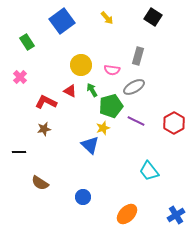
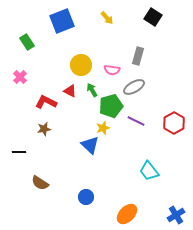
blue square: rotated 15 degrees clockwise
blue circle: moved 3 px right
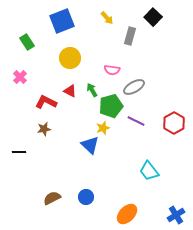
black square: rotated 12 degrees clockwise
gray rectangle: moved 8 px left, 20 px up
yellow circle: moved 11 px left, 7 px up
brown semicircle: moved 12 px right, 15 px down; rotated 120 degrees clockwise
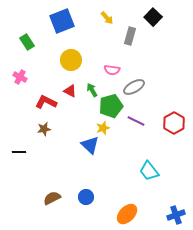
yellow circle: moved 1 px right, 2 px down
pink cross: rotated 16 degrees counterclockwise
blue cross: rotated 12 degrees clockwise
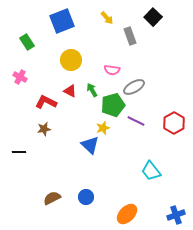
gray rectangle: rotated 36 degrees counterclockwise
green pentagon: moved 2 px right, 1 px up
cyan trapezoid: moved 2 px right
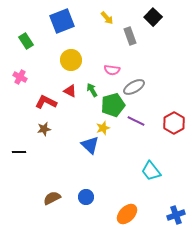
green rectangle: moved 1 px left, 1 px up
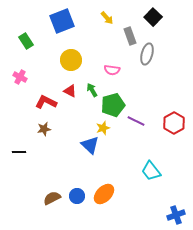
gray ellipse: moved 13 px right, 33 px up; rotated 45 degrees counterclockwise
blue circle: moved 9 px left, 1 px up
orange ellipse: moved 23 px left, 20 px up
